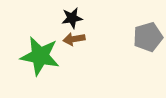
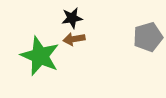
green star: rotated 12 degrees clockwise
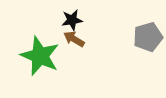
black star: moved 2 px down
brown arrow: rotated 40 degrees clockwise
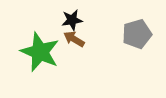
gray pentagon: moved 11 px left, 3 px up
green star: moved 4 px up
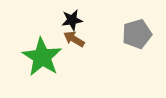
green star: moved 2 px right, 5 px down; rotated 9 degrees clockwise
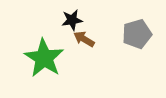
brown arrow: moved 10 px right
green star: moved 2 px right, 1 px down
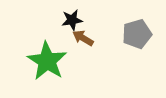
brown arrow: moved 1 px left, 1 px up
green star: moved 3 px right, 3 px down
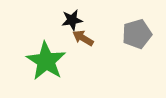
green star: moved 1 px left
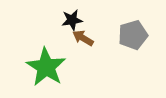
gray pentagon: moved 4 px left, 1 px down
green star: moved 6 px down
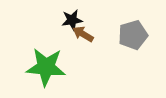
brown arrow: moved 4 px up
green star: rotated 27 degrees counterclockwise
